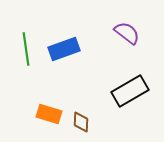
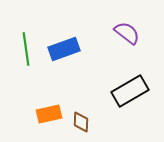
orange rectangle: rotated 30 degrees counterclockwise
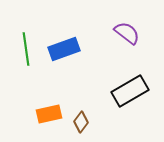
brown diamond: rotated 35 degrees clockwise
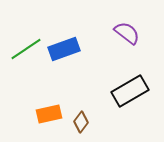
green line: rotated 64 degrees clockwise
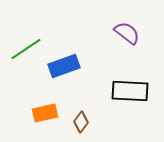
blue rectangle: moved 17 px down
black rectangle: rotated 33 degrees clockwise
orange rectangle: moved 4 px left, 1 px up
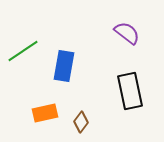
green line: moved 3 px left, 2 px down
blue rectangle: rotated 60 degrees counterclockwise
black rectangle: rotated 75 degrees clockwise
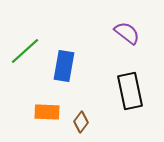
green line: moved 2 px right; rotated 8 degrees counterclockwise
orange rectangle: moved 2 px right, 1 px up; rotated 15 degrees clockwise
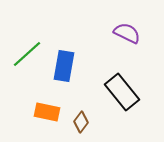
purple semicircle: rotated 12 degrees counterclockwise
green line: moved 2 px right, 3 px down
black rectangle: moved 8 px left, 1 px down; rotated 27 degrees counterclockwise
orange rectangle: rotated 10 degrees clockwise
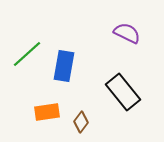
black rectangle: moved 1 px right
orange rectangle: rotated 20 degrees counterclockwise
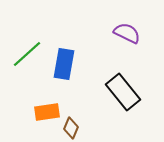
blue rectangle: moved 2 px up
brown diamond: moved 10 px left, 6 px down; rotated 15 degrees counterclockwise
